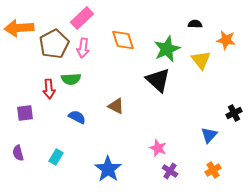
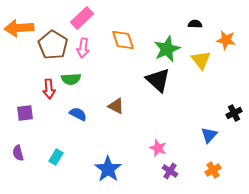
brown pentagon: moved 1 px left, 1 px down; rotated 12 degrees counterclockwise
blue semicircle: moved 1 px right, 3 px up
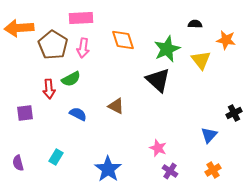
pink rectangle: moved 1 px left; rotated 40 degrees clockwise
green semicircle: rotated 24 degrees counterclockwise
purple semicircle: moved 10 px down
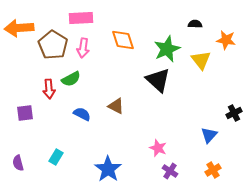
blue semicircle: moved 4 px right
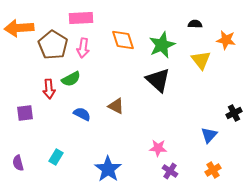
green star: moved 5 px left, 4 px up
pink star: rotated 18 degrees counterclockwise
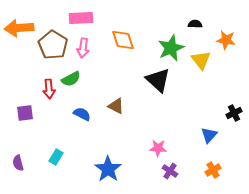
green star: moved 9 px right, 3 px down
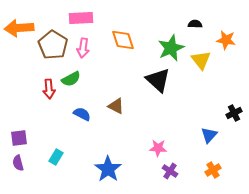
purple square: moved 6 px left, 25 px down
